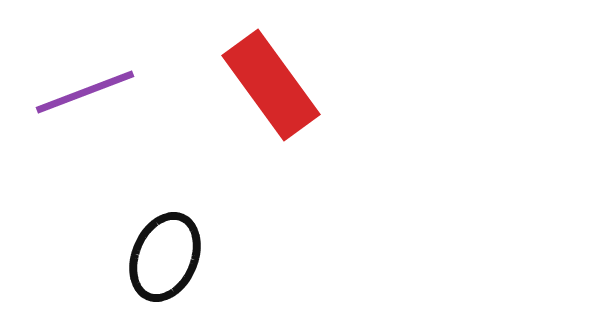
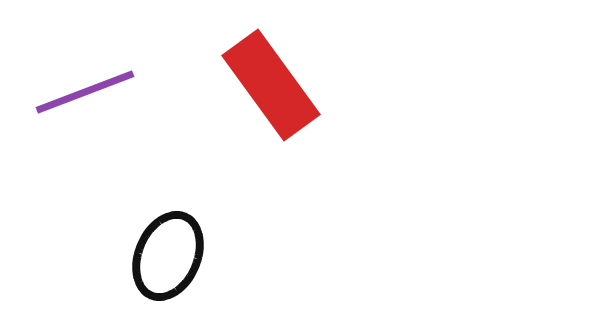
black ellipse: moved 3 px right, 1 px up
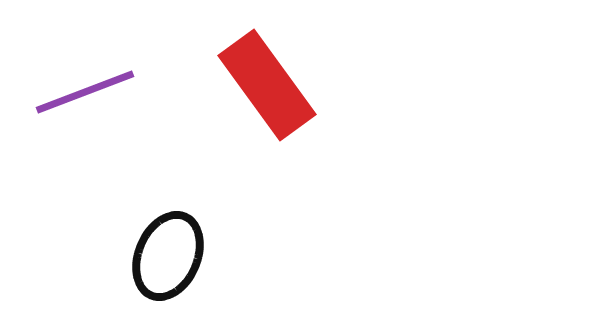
red rectangle: moved 4 px left
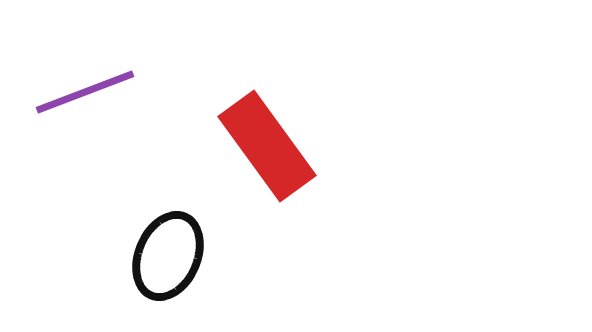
red rectangle: moved 61 px down
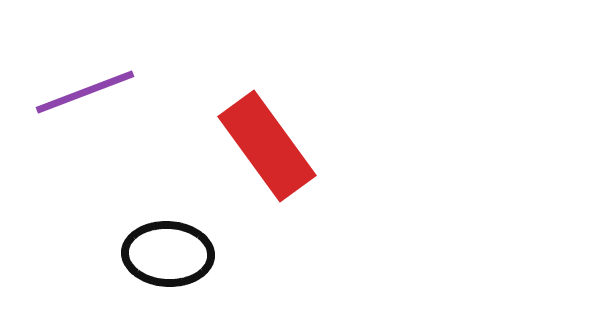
black ellipse: moved 2 px up; rotated 70 degrees clockwise
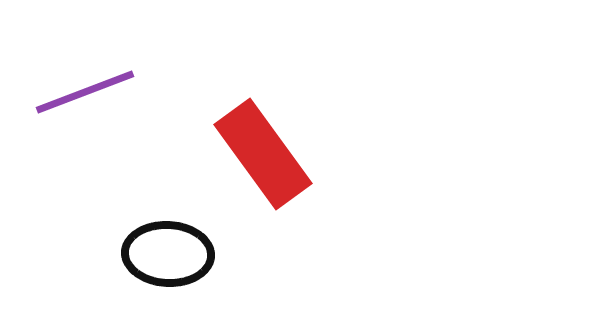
red rectangle: moved 4 px left, 8 px down
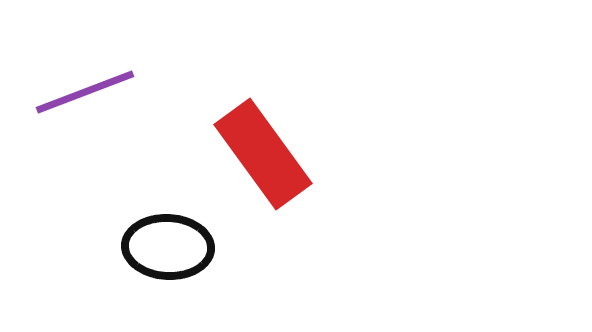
black ellipse: moved 7 px up
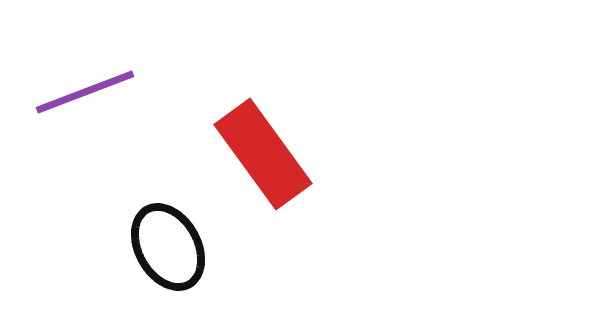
black ellipse: rotated 58 degrees clockwise
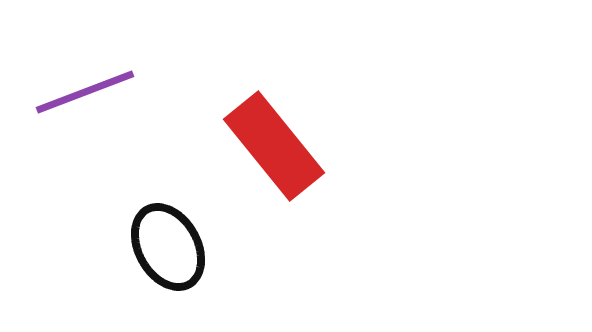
red rectangle: moved 11 px right, 8 px up; rotated 3 degrees counterclockwise
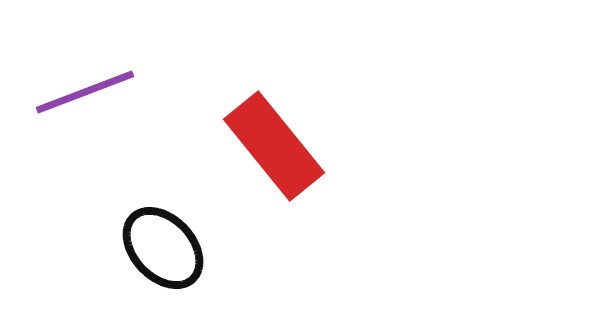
black ellipse: moved 5 px left, 1 px down; rotated 14 degrees counterclockwise
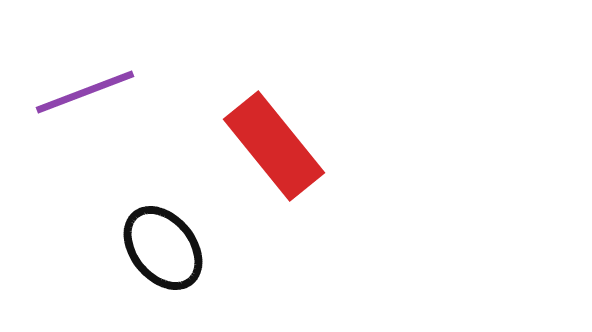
black ellipse: rotated 4 degrees clockwise
